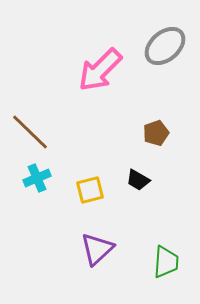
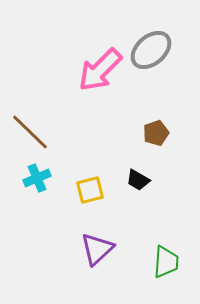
gray ellipse: moved 14 px left, 4 px down
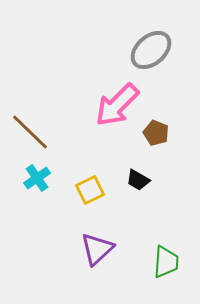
pink arrow: moved 17 px right, 35 px down
brown pentagon: rotated 30 degrees counterclockwise
cyan cross: rotated 12 degrees counterclockwise
yellow square: rotated 12 degrees counterclockwise
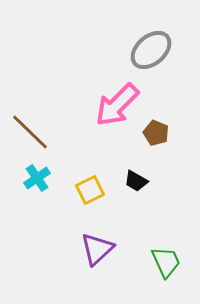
black trapezoid: moved 2 px left, 1 px down
green trapezoid: rotated 28 degrees counterclockwise
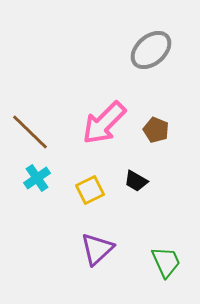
pink arrow: moved 13 px left, 18 px down
brown pentagon: moved 3 px up
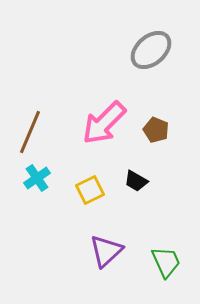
brown line: rotated 69 degrees clockwise
purple triangle: moved 9 px right, 2 px down
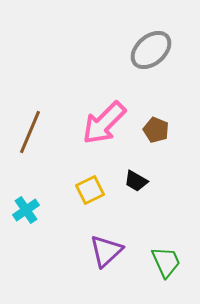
cyan cross: moved 11 px left, 32 px down
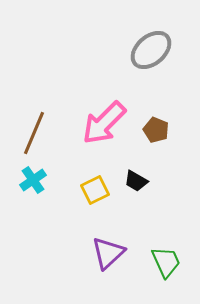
brown line: moved 4 px right, 1 px down
yellow square: moved 5 px right
cyan cross: moved 7 px right, 30 px up
purple triangle: moved 2 px right, 2 px down
